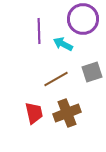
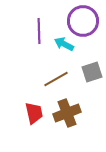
purple circle: moved 2 px down
cyan arrow: moved 1 px right
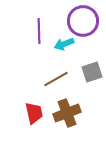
cyan arrow: rotated 48 degrees counterclockwise
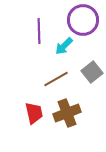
purple circle: moved 1 px up
cyan arrow: moved 2 px down; rotated 24 degrees counterclockwise
gray square: rotated 20 degrees counterclockwise
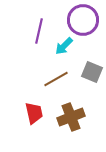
purple line: rotated 15 degrees clockwise
gray square: rotated 30 degrees counterclockwise
brown cross: moved 4 px right, 4 px down
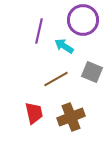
cyan arrow: rotated 78 degrees clockwise
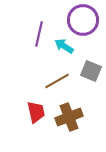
purple line: moved 3 px down
gray square: moved 1 px left, 1 px up
brown line: moved 1 px right, 2 px down
red trapezoid: moved 2 px right, 1 px up
brown cross: moved 2 px left
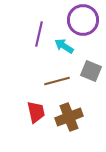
brown line: rotated 15 degrees clockwise
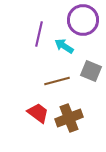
red trapezoid: moved 2 px right, 1 px down; rotated 40 degrees counterclockwise
brown cross: moved 1 px down
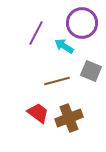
purple circle: moved 1 px left, 3 px down
purple line: moved 3 px left, 1 px up; rotated 15 degrees clockwise
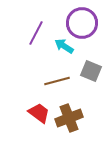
red trapezoid: moved 1 px right
